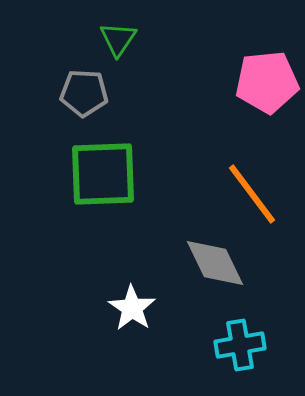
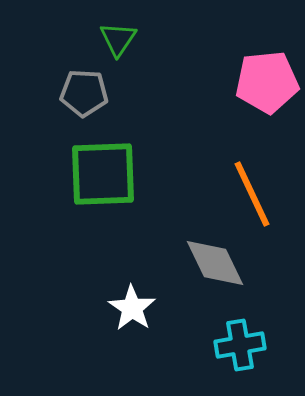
orange line: rotated 12 degrees clockwise
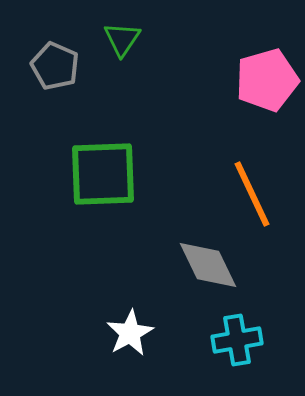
green triangle: moved 4 px right
pink pentagon: moved 2 px up; rotated 10 degrees counterclockwise
gray pentagon: moved 29 px left, 27 px up; rotated 21 degrees clockwise
gray diamond: moved 7 px left, 2 px down
white star: moved 2 px left, 25 px down; rotated 9 degrees clockwise
cyan cross: moved 3 px left, 5 px up
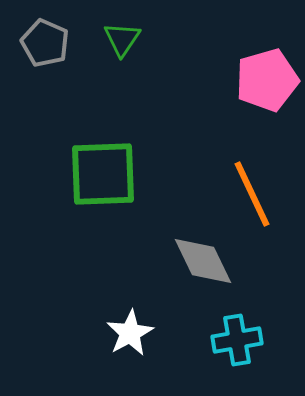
gray pentagon: moved 10 px left, 23 px up
gray diamond: moved 5 px left, 4 px up
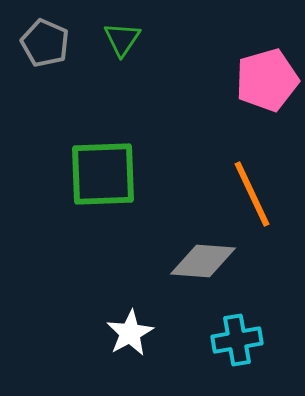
gray diamond: rotated 60 degrees counterclockwise
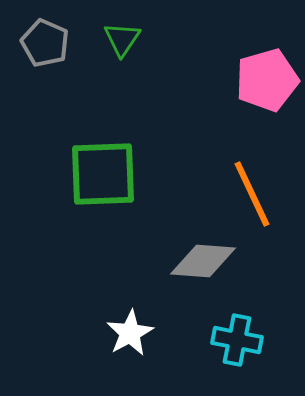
cyan cross: rotated 21 degrees clockwise
